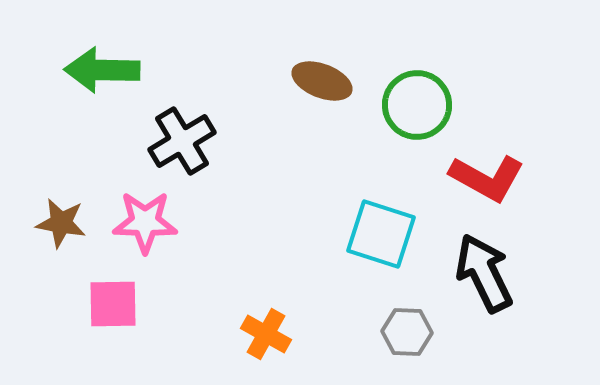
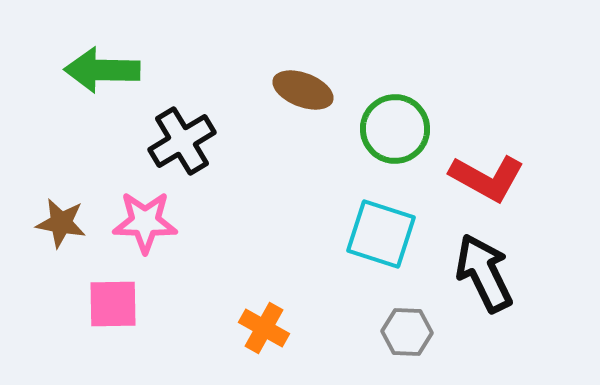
brown ellipse: moved 19 px left, 9 px down
green circle: moved 22 px left, 24 px down
orange cross: moved 2 px left, 6 px up
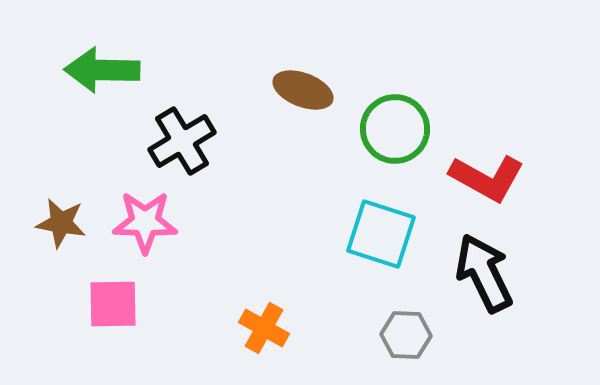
gray hexagon: moved 1 px left, 3 px down
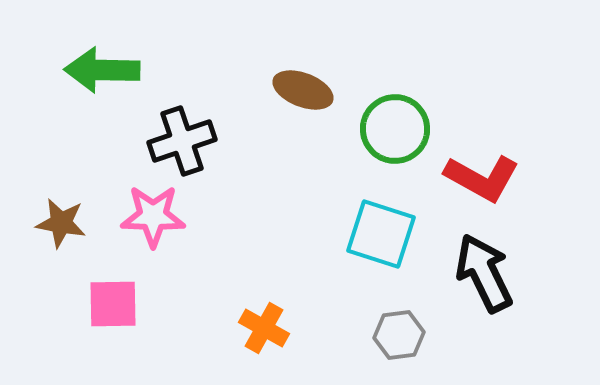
black cross: rotated 12 degrees clockwise
red L-shape: moved 5 px left
pink star: moved 8 px right, 6 px up
gray hexagon: moved 7 px left; rotated 9 degrees counterclockwise
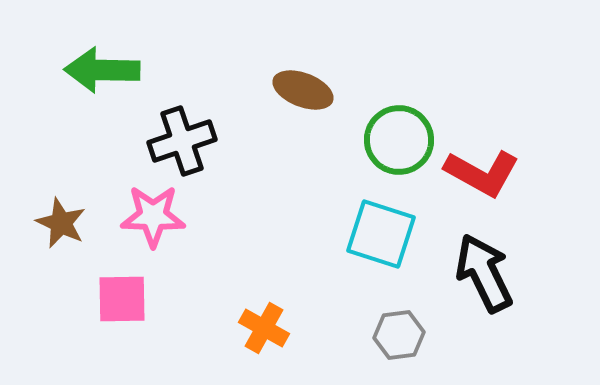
green circle: moved 4 px right, 11 px down
red L-shape: moved 5 px up
brown star: rotated 15 degrees clockwise
pink square: moved 9 px right, 5 px up
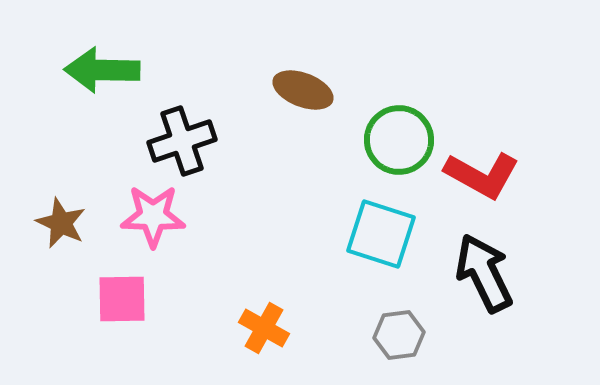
red L-shape: moved 2 px down
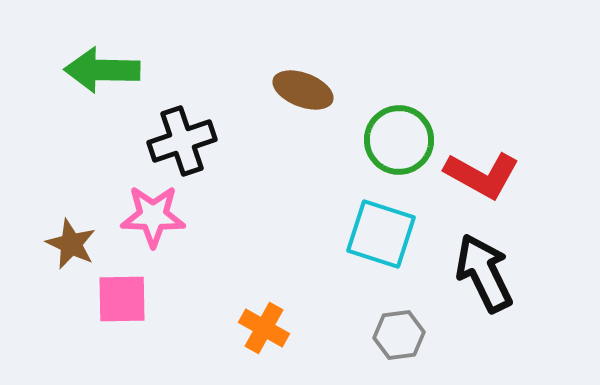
brown star: moved 10 px right, 21 px down
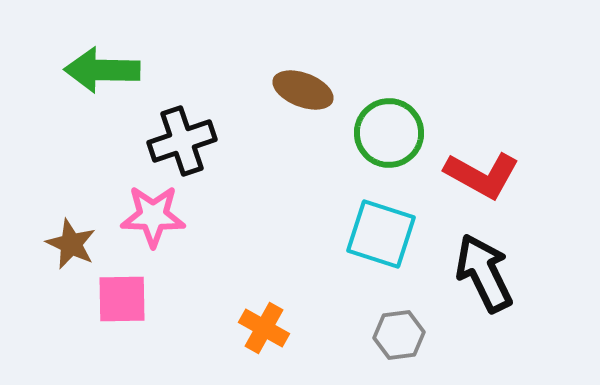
green circle: moved 10 px left, 7 px up
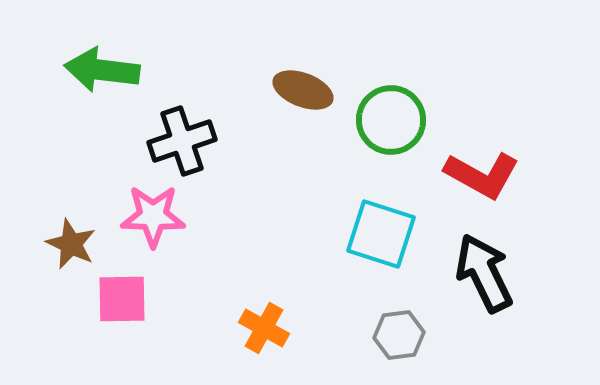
green arrow: rotated 6 degrees clockwise
green circle: moved 2 px right, 13 px up
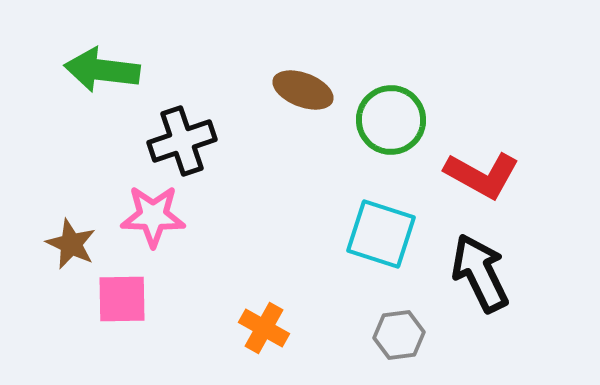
black arrow: moved 4 px left
